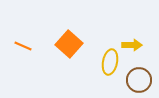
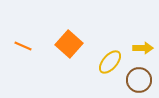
yellow arrow: moved 11 px right, 3 px down
yellow ellipse: rotated 30 degrees clockwise
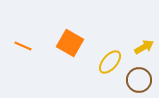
orange square: moved 1 px right, 1 px up; rotated 12 degrees counterclockwise
yellow arrow: moved 1 px right, 1 px up; rotated 30 degrees counterclockwise
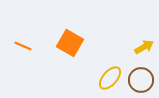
yellow ellipse: moved 16 px down
brown circle: moved 2 px right
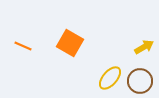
brown circle: moved 1 px left, 1 px down
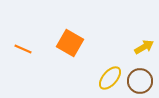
orange line: moved 3 px down
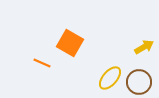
orange line: moved 19 px right, 14 px down
brown circle: moved 1 px left, 1 px down
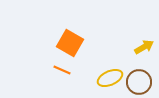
orange line: moved 20 px right, 7 px down
yellow ellipse: rotated 25 degrees clockwise
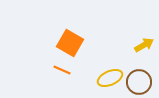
yellow arrow: moved 2 px up
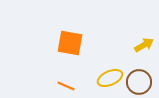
orange square: rotated 20 degrees counterclockwise
orange line: moved 4 px right, 16 px down
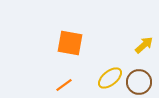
yellow arrow: rotated 12 degrees counterclockwise
yellow ellipse: rotated 15 degrees counterclockwise
orange line: moved 2 px left, 1 px up; rotated 60 degrees counterclockwise
